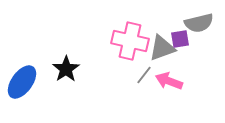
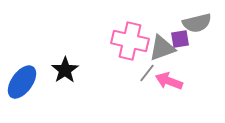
gray semicircle: moved 2 px left
black star: moved 1 px left, 1 px down
gray line: moved 3 px right, 2 px up
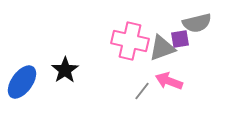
gray line: moved 5 px left, 18 px down
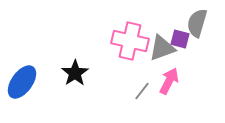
gray semicircle: rotated 120 degrees clockwise
purple square: rotated 24 degrees clockwise
black star: moved 10 px right, 3 px down
pink arrow: rotated 96 degrees clockwise
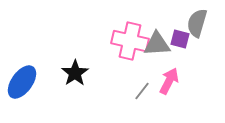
gray triangle: moved 5 px left, 4 px up; rotated 16 degrees clockwise
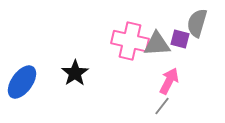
gray line: moved 20 px right, 15 px down
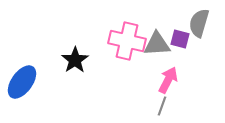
gray semicircle: moved 2 px right
pink cross: moved 3 px left
black star: moved 13 px up
pink arrow: moved 1 px left, 1 px up
gray line: rotated 18 degrees counterclockwise
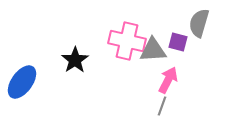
purple square: moved 2 px left, 3 px down
gray triangle: moved 4 px left, 6 px down
